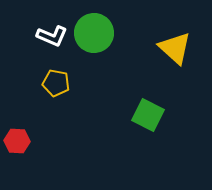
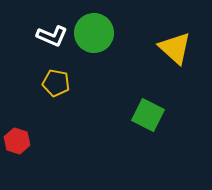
red hexagon: rotated 15 degrees clockwise
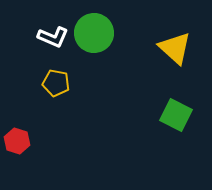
white L-shape: moved 1 px right, 1 px down
green square: moved 28 px right
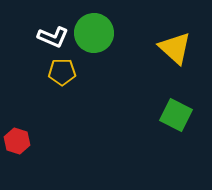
yellow pentagon: moved 6 px right, 11 px up; rotated 12 degrees counterclockwise
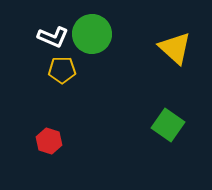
green circle: moved 2 px left, 1 px down
yellow pentagon: moved 2 px up
green square: moved 8 px left, 10 px down; rotated 8 degrees clockwise
red hexagon: moved 32 px right
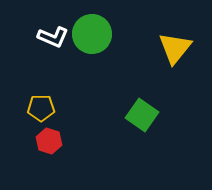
yellow triangle: rotated 27 degrees clockwise
yellow pentagon: moved 21 px left, 38 px down
green square: moved 26 px left, 10 px up
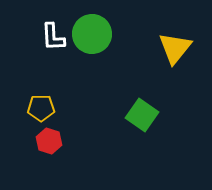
white L-shape: rotated 64 degrees clockwise
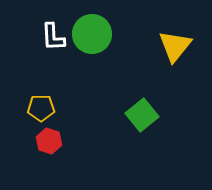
yellow triangle: moved 2 px up
green square: rotated 16 degrees clockwise
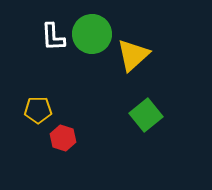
yellow triangle: moved 42 px left, 9 px down; rotated 9 degrees clockwise
yellow pentagon: moved 3 px left, 2 px down
green square: moved 4 px right
red hexagon: moved 14 px right, 3 px up
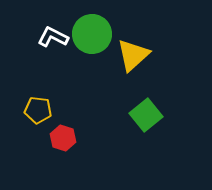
white L-shape: rotated 120 degrees clockwise
yellow pentagon: rotated 8 degrees clockwise
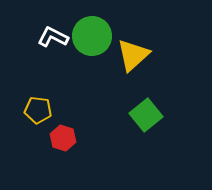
green circle: moved 2 px down
